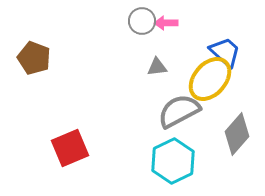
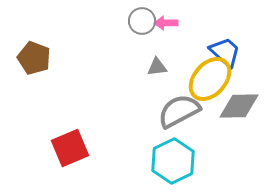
gray diamond: moved 2 px right, 28 px up; rotated 48 degrees clockwise
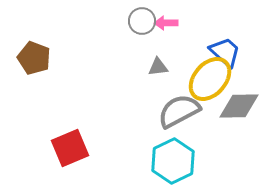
gray triangle: moved 1 px right
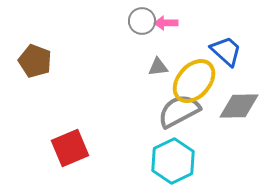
blue trapezoid: moved 1 px right, 1 px up
brown pentagon: moved 1 px right, 3 px down
yellow ellipse: moved 16 px left, 2 px down
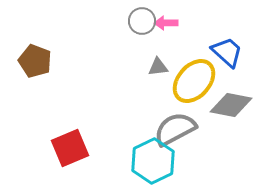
blue trapezoid: moved 1 px right, 1 px down
gray diamond: moved 8 px left, 1 px up; rotated 12 degrees clockwise
gray semicircle: moved 4 px left, 18 px down
cyan hexagon: moved 20 px left
